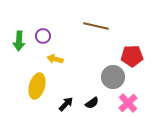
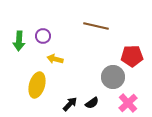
yellow ellipse: moved 1 px up
black arrow: moved 4 px right
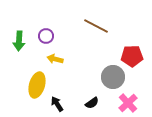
brown line: rotated 15 degrees clockwise
purple circle: moved 3 px right
black arrow: moved 13 px left; rotated 77 degrees counterclockwise
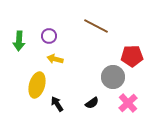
purple circle: moved 3 px right
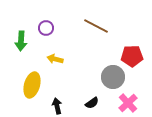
purple circle: moved 3 px left, 8 px up
green arrow: moved 2 px right
yellow ellipse: moved 5 px left
black arrow: moved 2 px down; rotated 21 degrees clockwise
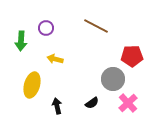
gray circle: moved 2 px down
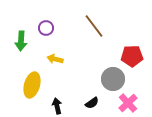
brown line: moved 2 px left; rotated 25 degrees clockwise
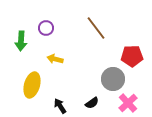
brown line: moved 2 px right, 2 px down
black arrow: moved 3 px right; rotated 21 degrees counterclockwise
